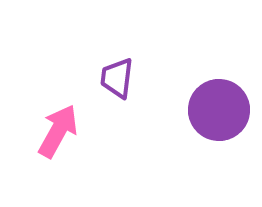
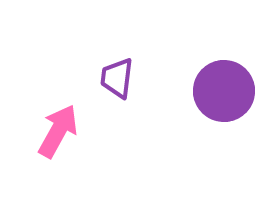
purple circle: moved 5 px right, 19 px up
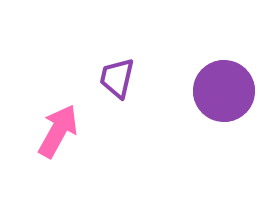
purple trapezoid: rotated 6 degrees clockwise
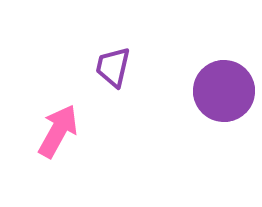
purple trapezoid: moved 4 px left, 11 px up
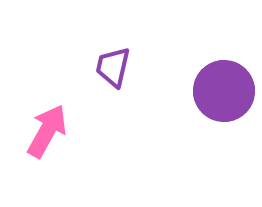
pink arrow: moved 11 px left
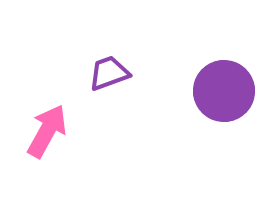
purple trapezoid: moved 4 px left, 6 px down; rotated 57 degrees clockwise
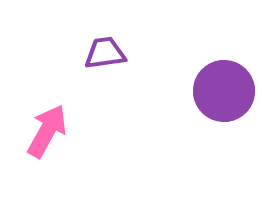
purple trapezoid: moved 4 px left, 20 px up; rotated 12 degrees clockwise
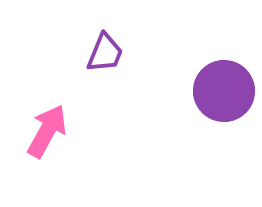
purple trapezoid: rotated 120 degrees clockwise
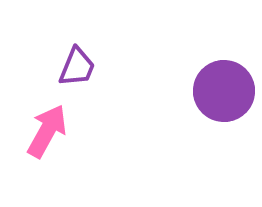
purple trapezoid: moved 28 px left, 14 px down
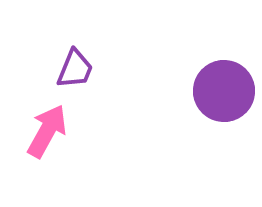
purple trapezoid: moved 2 px left, 2 px down
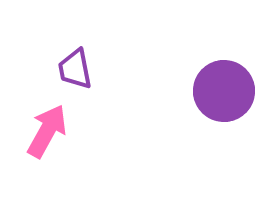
purple trapezoid: rotated 147 degrees clockwise
